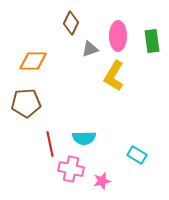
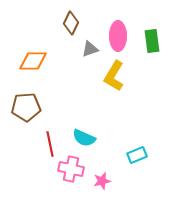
brown pentagon: moved 4 px down
cyan semicircle: rotated 25 degrees clockwise
cyan rectangle: rotated 54 degrees counterclockwise
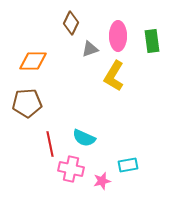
brown pentagon: moved 1 px right, 4 px up
cyan rectangle: moved 9 px left, 10 px down; rotated 12 degrees clockwise
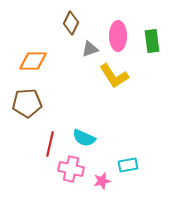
yellow L-shape: rotated 64 degrees counterclockwise
red line: rotated 25 degrees clockwise
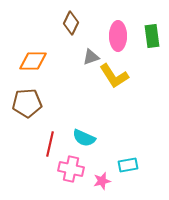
green rectangle: moved 5 px up
gray triangle: moved 1 px right, 8 px down
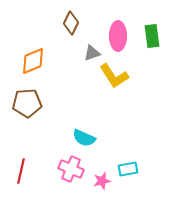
gray triangle: moved 1 px right, 4 px up
orange diamond: rotated 24 degrees counterclockwise
red line: moved 29 px left, 27 px down
cyan rectangle: moved 4 px down
pink cross: rotated 10 degrees clockwise
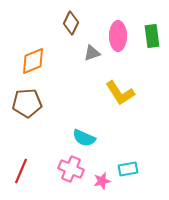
yellow L-shape: moved 6 px right, 17 px down
red line: rotated 10 degrees clockwise
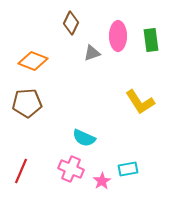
green rectangle: moved 1 px left, 4 px down
orange diamond: rotated 44 degrees clockwise
yellow L-shape: moved 20 px right, 9 px down
pink star: rotated 18 degrees counterclockwise
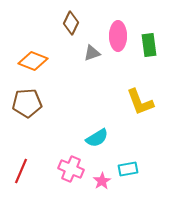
green rectangle: moved 2 px left, 5 px down
yellow L-shape: rotated 12 degrees clockwise
cyan semicircle: moved 13 px right; rotated 55 degrees counterclockwise
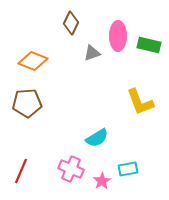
green rectangle: rotated 70 degrees counterclockwise
